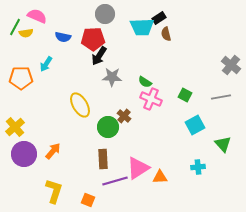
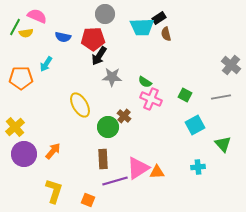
orange triangle: moved 3 px left, 5 px up
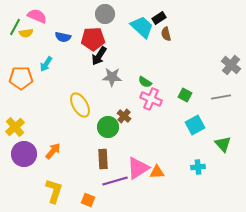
cyan trapezoid: rotated 135 degrees counterclockwise
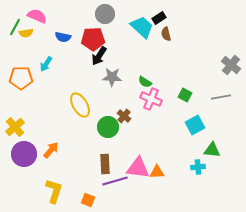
green triangle: moved 11 px left, 6 px down; rotated 42 degrees counterclockwise
orange arrow: moved 2 px left, 1 px up
brown rectangle: moved 2 px right, 5 px down
pink triangle: rotated 40 degrees clockwise
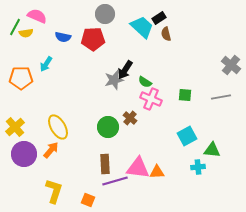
black arrow: moved 26 px right, 14 px down
gray star: moved 2 px right, 3 px down; rotated 18 degrees counterclockwise
green square: rotated 24 degrees counterclockwise
yellow ellipse: moved 22 px left, 22 px down
brown cross: moved 6 px right, 2 px down
cyan square: moved 8 px left, 11 px down
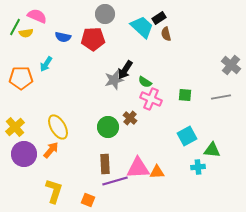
pink triangle: rotated 10 degrees counterclockwise
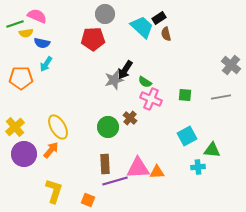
green line: moved 3 px up; rotated 42 degrees clockwise
blue semicircle: moved 21 px left, 6 px down
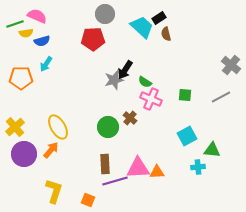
blue semicircle: moved 2 px up; rotated 28 degrees counterclockwise
gray line: rotated 18 degrees counterclockwise
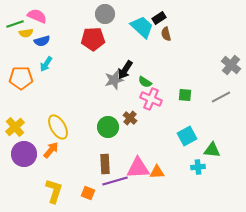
orange square: moved 7 px up
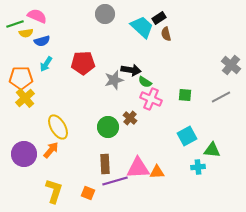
red pentagon: moved 10 px left, 24 px down
black arrow: moved 6 px right; rotated 114 degrees counterclockwise
yellow cross: moved 10 px right, 29 px up
